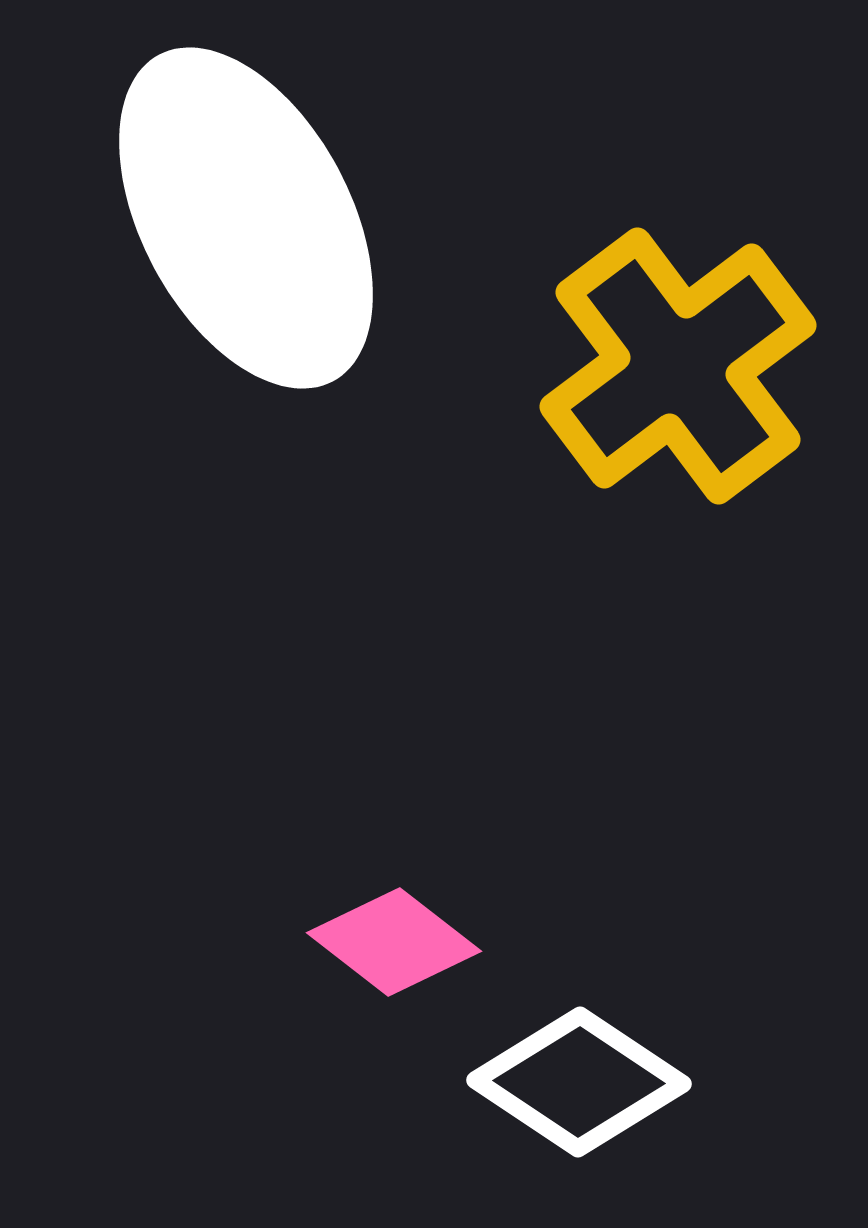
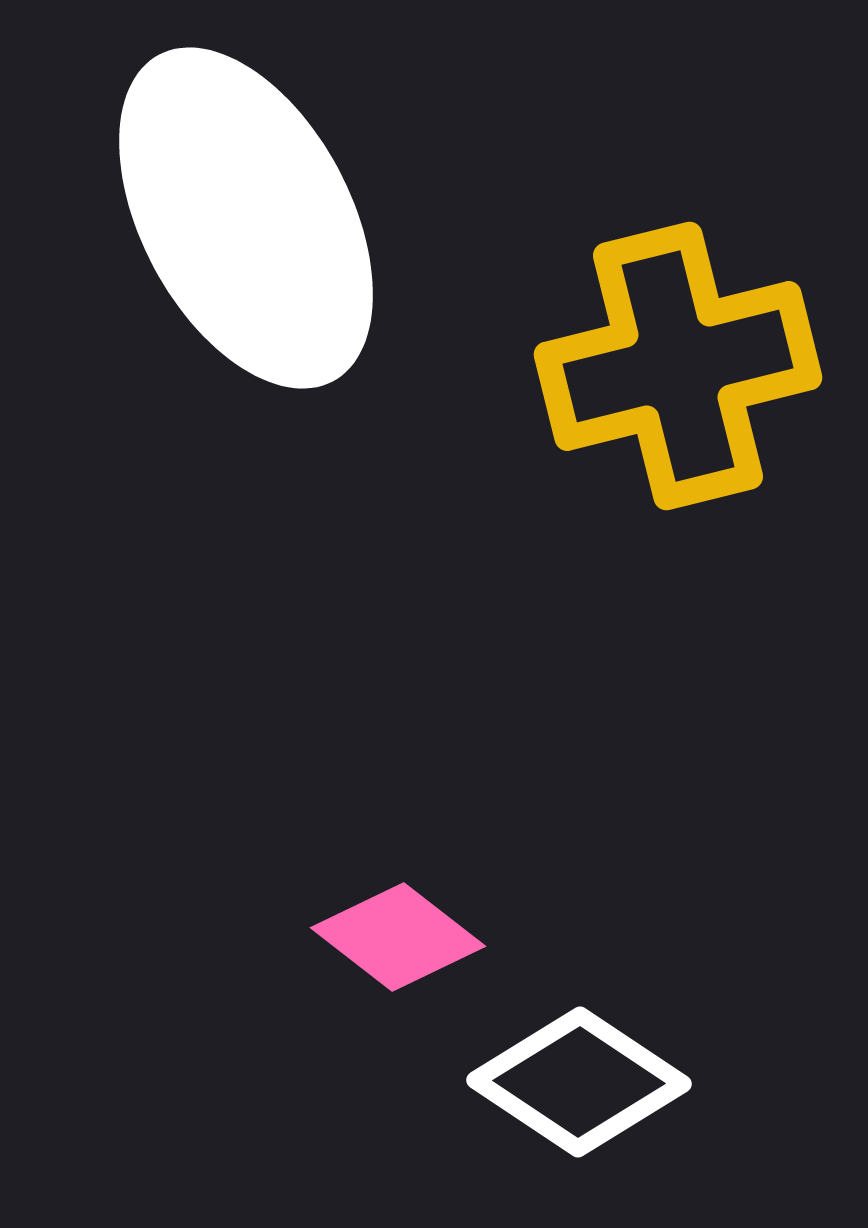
yellow cross: rotated 23 degrees clockwise
pink diamond: moved 4 px right, 5 px up
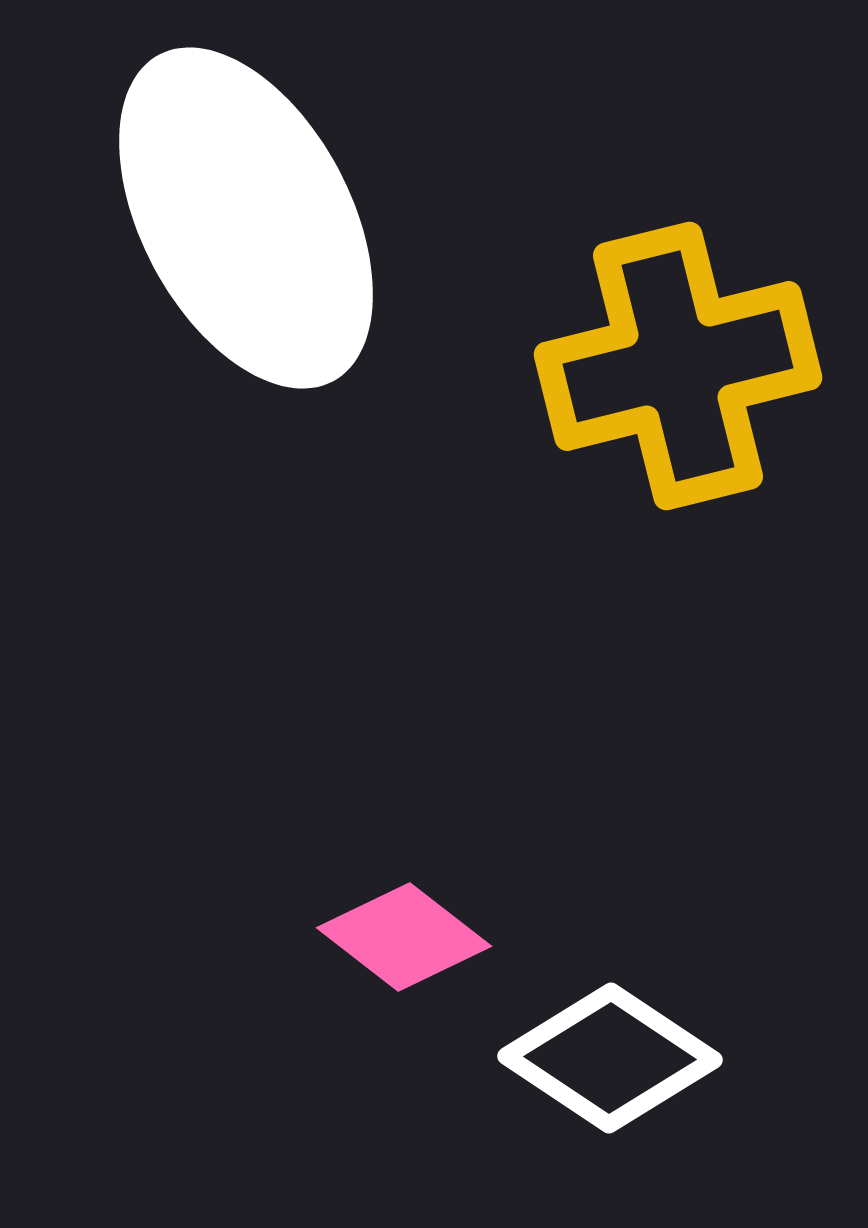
pink diamond: moved 6 px right
white diamond: moved 31 px right, 24 px up
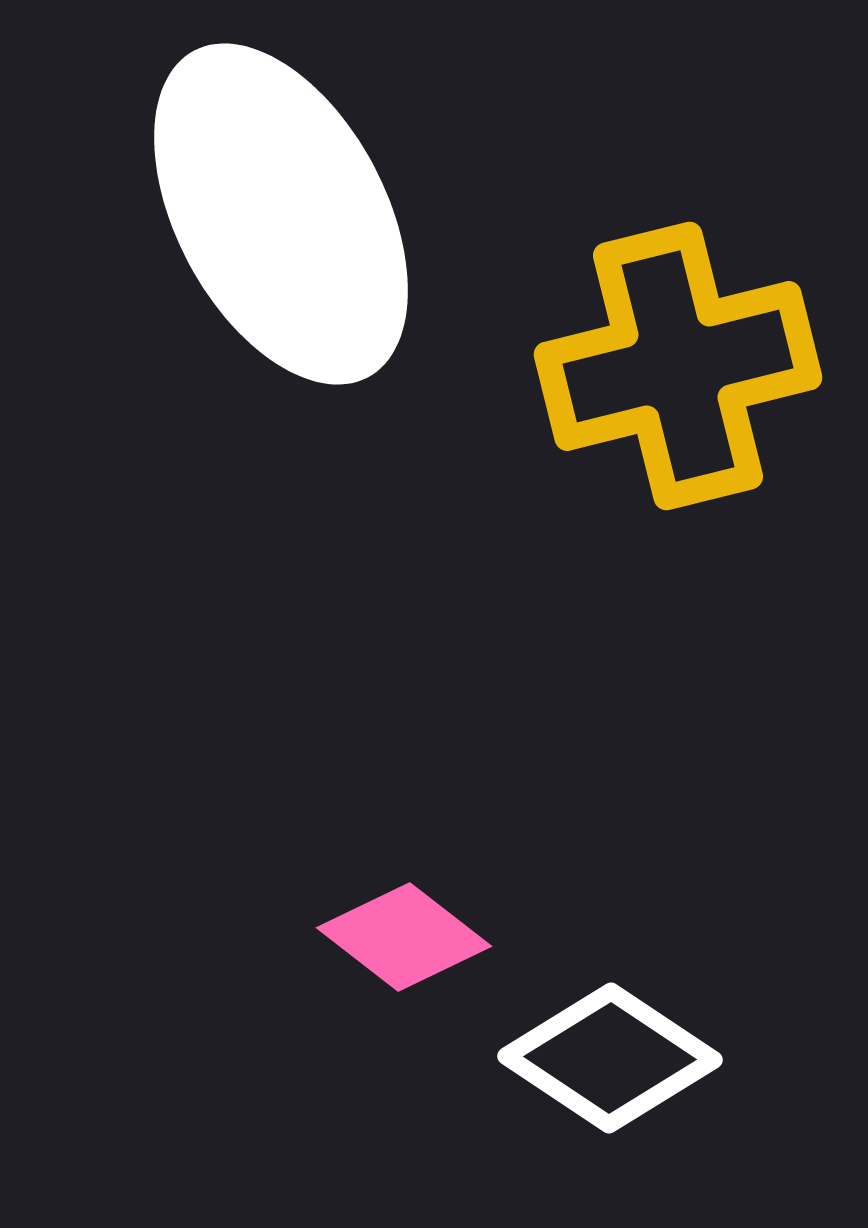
white ellipse: moved 35 px right, 4 px up
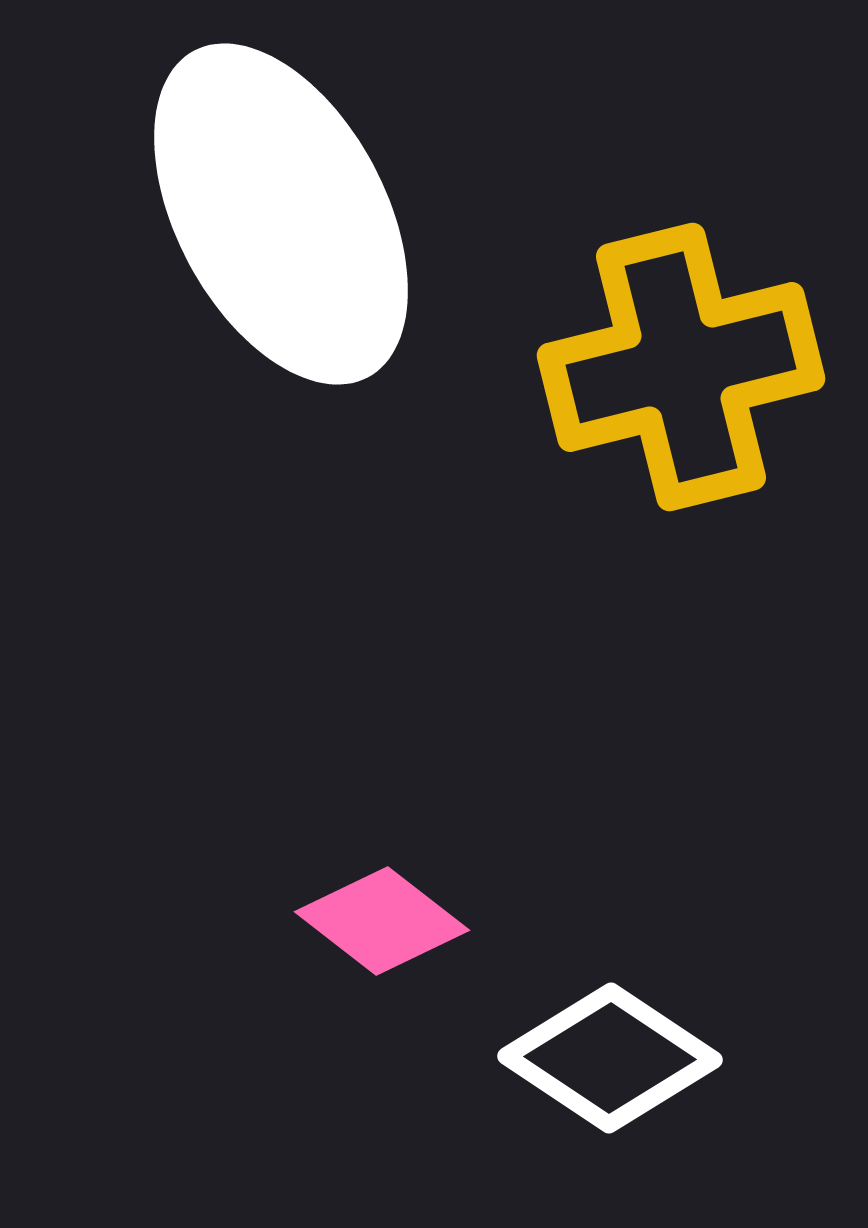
yellow cross: moved 3 px right, 1 px down
pink diamond: moved 22 px left, 16 px up
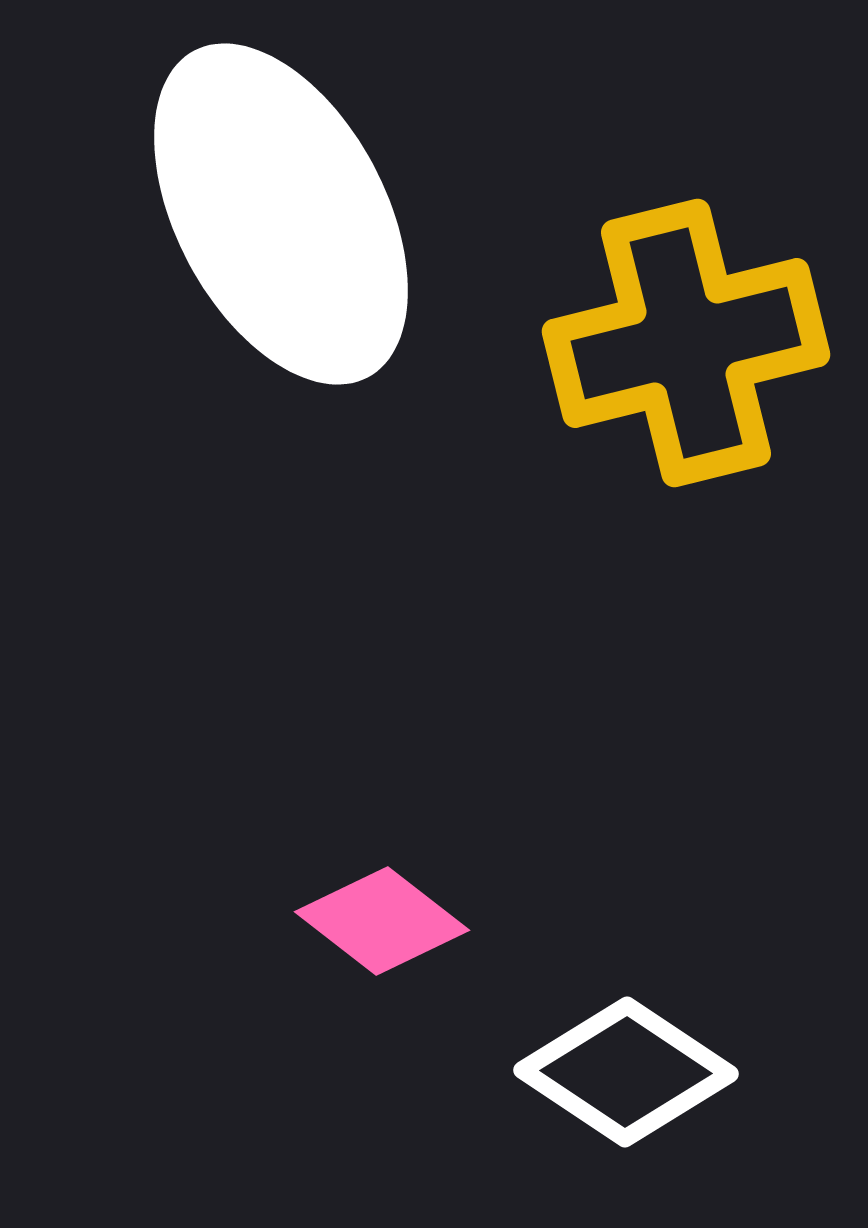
yellow cross: moved 5 px right, 24 px up
white diamond: moved 16 px right, 14 px down
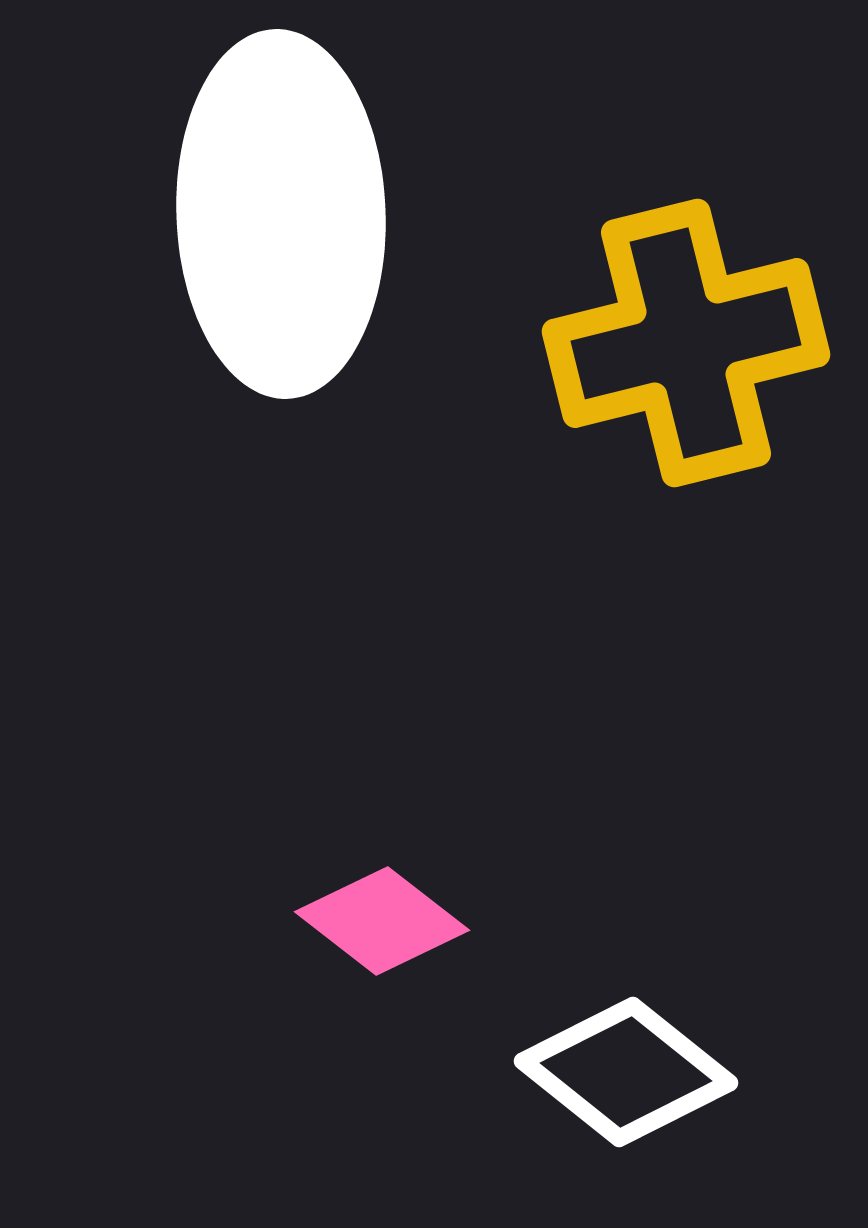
white ellipse: rotated 26 degrees clockwise
white diamond: rotated 5 degrees clockwise
